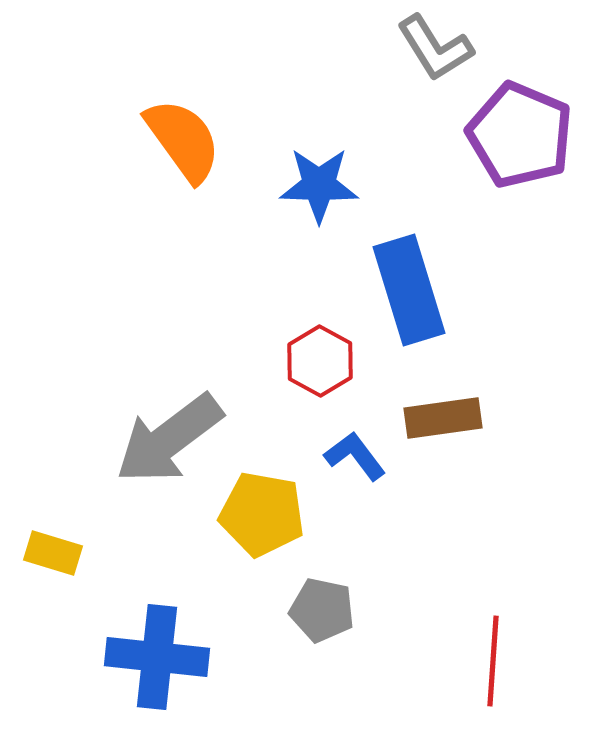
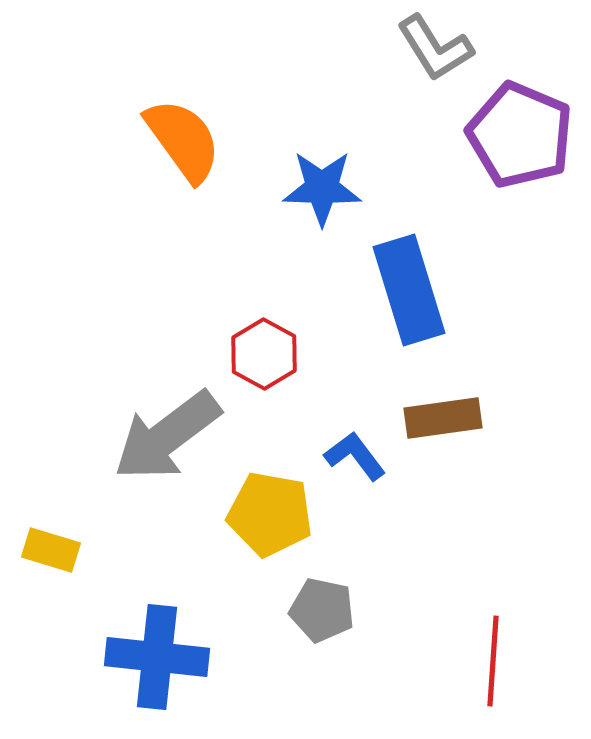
blue star: moved 3 px right, 3 px down
red hexagon: moved 56 px left, 7 px up
gray arrow: moved 2 px left, 3 px up
yellow pentagon: moved 8 px right
yellow rectangle: moved 2 px left, 3 px up
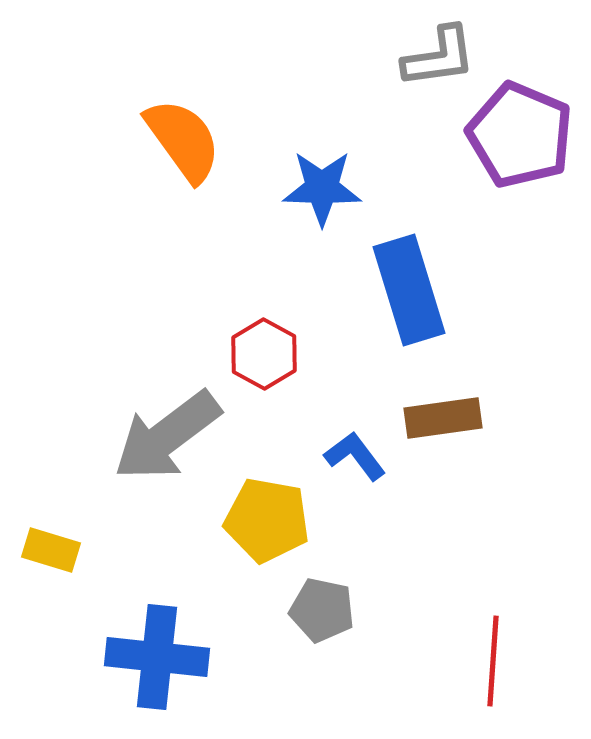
gray L-shape: moved 4 px right, 9 px down; rotated 66 degrees counterclockwise
yellow pentagon: moved 3 px left, 6 px down
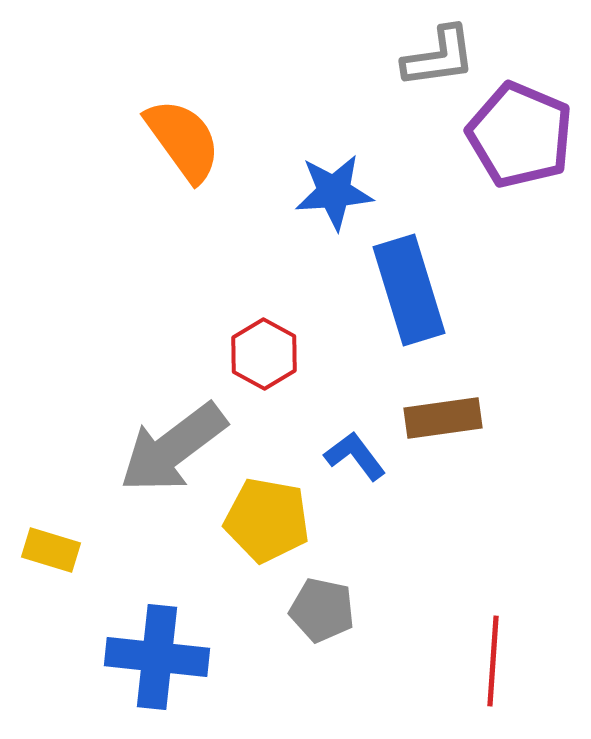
blue star: moved 12 px right, 4 px down; rotated 6 degrees counterclockwise
gray arrow: moved 6 px right, 12 px down
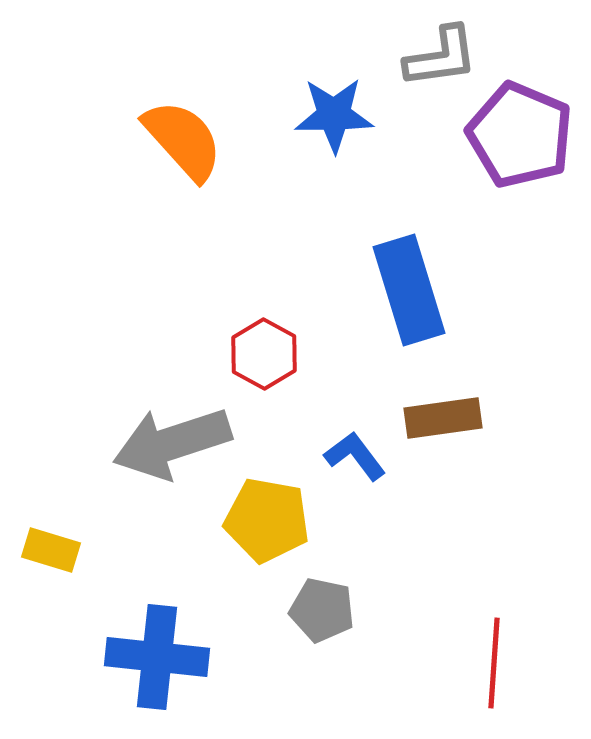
gray L-shape: moved 2 px right
orange semicircle: rotated 6 degrees counterclockwise
blue star: moved 77 px up; rotated 4 degrees clockwise
gray arrow: moved 1 px left, 5 px up; rotated 19 degrees clockwise
red line: moved 1 px right, 2 px down
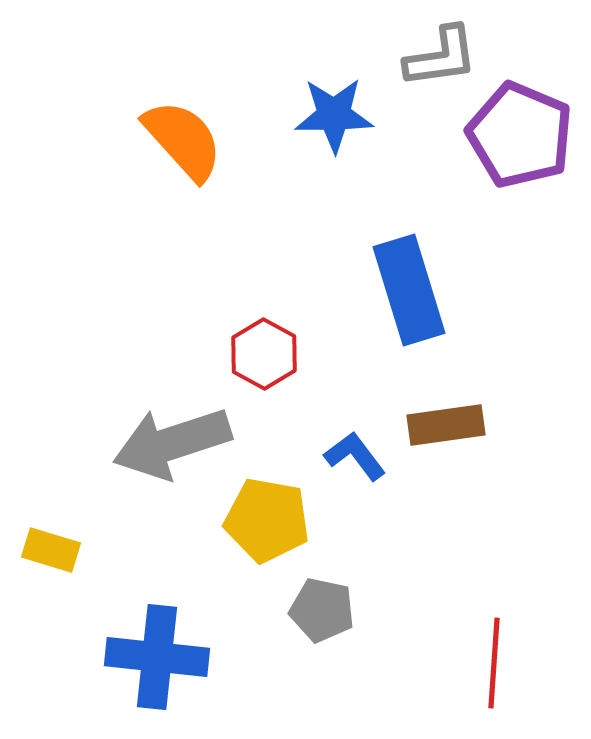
brown rectangle: moved 3 px right, 7 px down
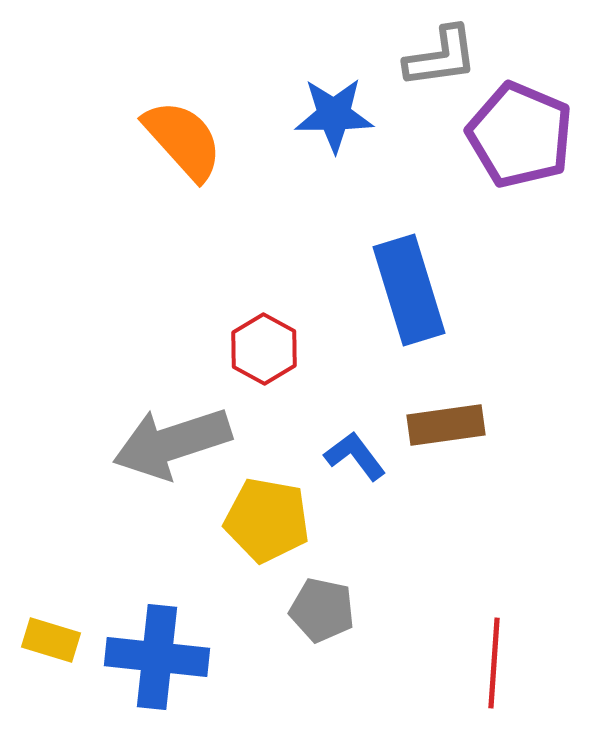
red hexagon: moved 5 px up
yellow rectangle: moved 90 px down
